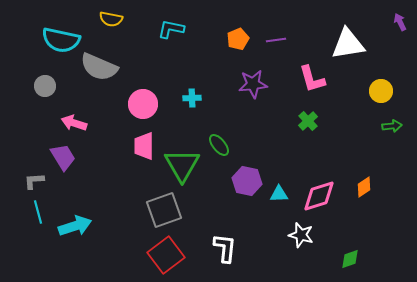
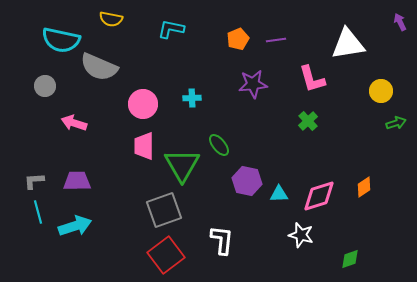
green arrow: moved 4 px right, 3 px up; rotated 12 degrees counterclockwise
purple trapezoid: moved 14 px right, 24 px down; rotated 60 degrees counterclockwise
white L-shape: moved 3 px left, 8 px up
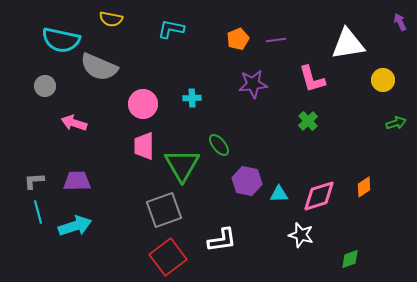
yellow circle: moved 2 px right, 11 px up
white L-shape: rotated 76 degrees clockwise
red square: moved 2 px right, 2 px down
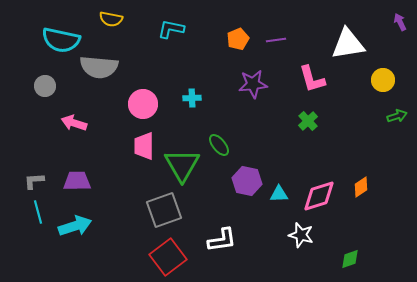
gray semicircle: rotated 18 degrees counterclockwise
green arrow: moved 1 px right, 7 px up
orange diamond: moved 3 px left
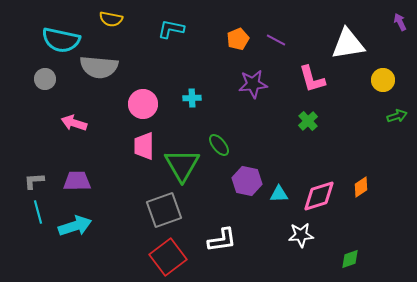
purple line: rotated 36 degrees clockwise
gray circle: moved 7 px up
white star: rotated 20 degrees counterclockwise
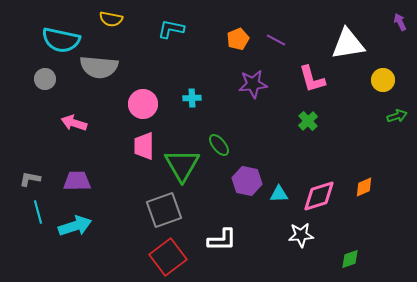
gray L-shape: moved 4 px left, 2 px up; rotated 15 degrees clockwise
orange diamond: moved 3 px right; rotated 10 degrees clockwise
white L-shape: rotated 8 degrees clockwise
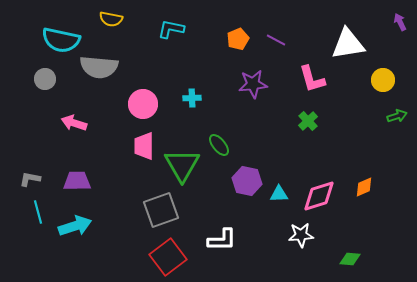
gray square: moved 3 px left
green diamond: rotated 25 degrees clockwise
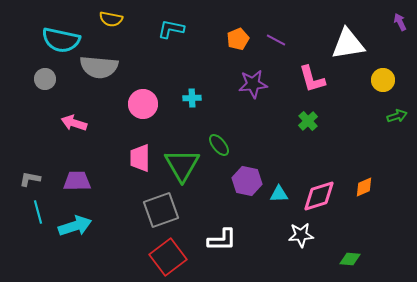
pink trapezoid: moved 4 px left, 12 px down
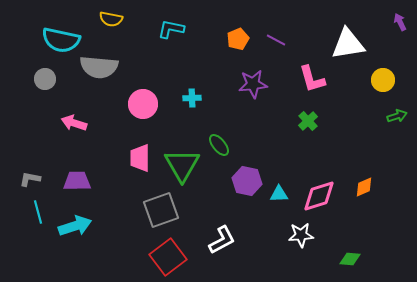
white L-shape: rotated 28 degrees counterclockwise
